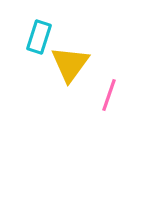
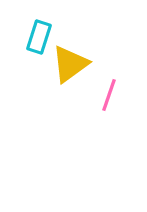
yellow triangle: rotated 18 degrees clockwise
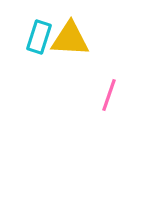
yellow triangle: moved 25 px up; rotated 39 degrees clockwise
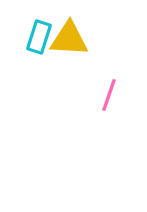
yellow triangle: moved 1 px left
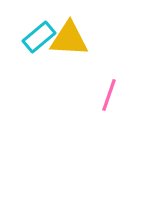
cyan rectangle: rotated 32 degrees clockwise
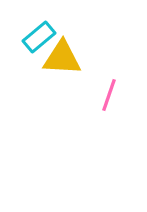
yellow triangle: moved 7 px left, 19 px down
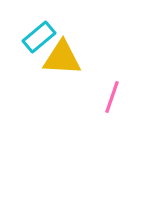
pink line: moved 3 px right, 2 px down
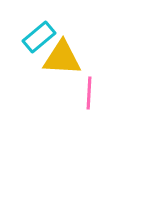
pink line: moved 23 px left, 4 px up; rotated 16 degrees counterclockwise
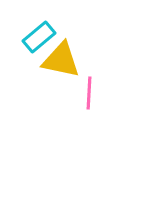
yellow triangle: moved 1 px left, 2 px down; rotated 9 degrees clockwise
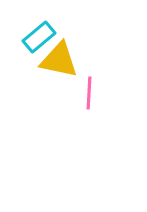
yellow triangle: moved 2 px left
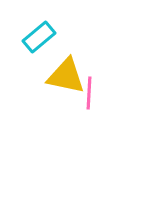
yellow triangle: moved 7 px right, 16 px down
